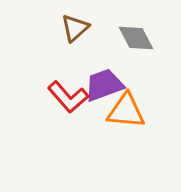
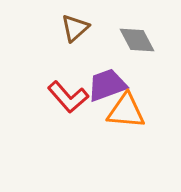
gray diamond: moved 1 px right, 2 px down
purple trapezoid: moved 3 px right
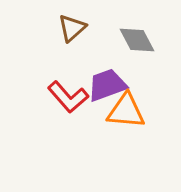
brown triangle: moved 3 px left
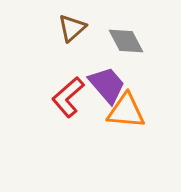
gray diamond: moved 11 px left, 1 px down
purple trapezoid: rotated 69 degrees clockwise
red L-shape: rotated 90 degrees clockwise
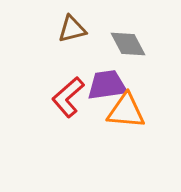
brown triangle: moved 1 px down; rotated 28 degrees clockwise
gray diamond: moved 2 px right, 3 px down
purple trapezoid: rotated 57 degrees counterclockwise
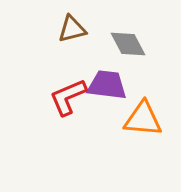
purple trapezoid: rotated 15 degrees clockwise
red L-shape: rotated 18 degrees clockwise
orange triangle: moved 17 px right, 8 px down
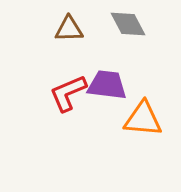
brown triangle: moved 3 px left; rotated 12 degrees clockwise
gray diamond: moved 20 px up
red L-shape: moved 4 px up
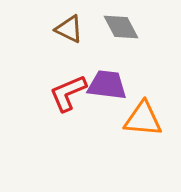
gray diamond: moved 7 px left, 3 px down
brown triangle: rotated 28 degrees clockwise
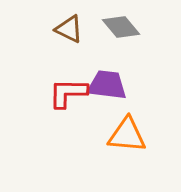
gray diamond: rotated 12 degrees counterclockwise
red L-shape: rotated 24 degrees clockwise
orange triangle: moved 16 px left, 16 px down
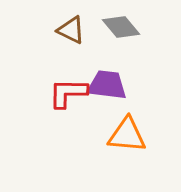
brown triangle: moved 2 px right, 1 px down
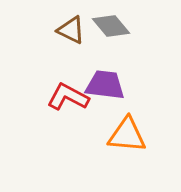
gray diamond: moved 10 px left, 1 px up
purple trapezoid: moved 2 px left
red L-shape: moved 4 px down; rotated 27 degrees clockwise
